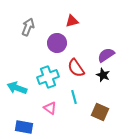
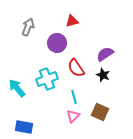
purple semicircle: moved 1 px left, 1 px up
cyan cross: moved 1 px left, 2 px down
cyan arrow: rotated 30 degrees clockwise
pink triangle: moved 23 px right, 8 px down; rotated 40 degrees clockwise
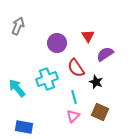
red triangle: moved 16 px right, 15 px down; rotated 48 degrees counterclockwise
gray arrow: moved 10 px left, 1 px up
black star: moved 7 px left, 7 px down
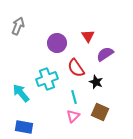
cyan arrow: moved 4 px right, 5 px down
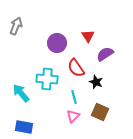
gray arrow: moved 2 px left
cyan cross: rotated 25 degrees clockwise
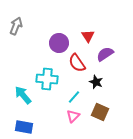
purple circle: moved 2 px right
red semicircle: moved 1 px right, 5 px up
cyan arrow: moved 2 px right, 2 px down
cyan line: rotated 56 degrees clockwise
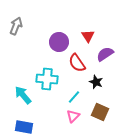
purple circle: moved 1 px up
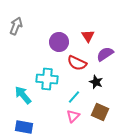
red semicircle: rotated 30 degrees counterclockwise
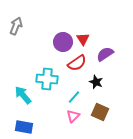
red triangle: moved 5 px left, 3 px down
purple circle: moved 4 px right
red semicircle: rotated 60 degrees counterclockwise
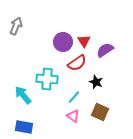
red triangle: moved 1 px right, 2 px down
purple semicircle: moved 4 px up
pink triangle: rotated 40 degrees counterclockwise
